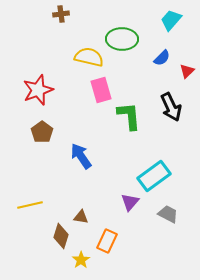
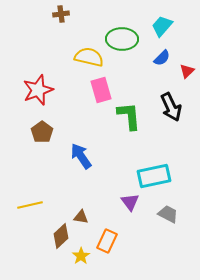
cyan trapezoid: moved 9 px left, 6 px down
cyan rectangle: rotated 24 degrees clockwise
purple triangle: rotated 18 degrees counterclockwise
brown diamond: rotated 30 degrees clockwise
yellow star: moved 4 px up
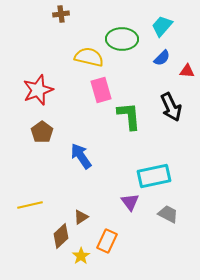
red triangle: rotated 49 degrees clockwise
brown triangle: rotated 42 degrees counterclockwise
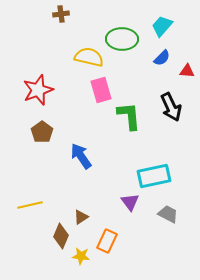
brown diamond: rotated 25 degrees counterclockwise
yellow star: rotated 30 degrees counterclockwise
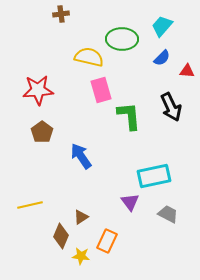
red star: rotated 16 degrees clockwise
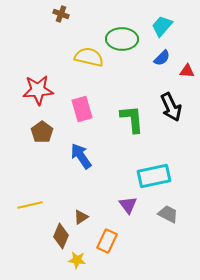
brown cross: rotated 28 degrees clockwise
pink rectangle: moved 19 px left, 19 px down
green L-shape: moved 3 px right, 3 px down
purple triangle: moved 2 px left, 3 px down
yellow star: moved 4 px left, 4 px down
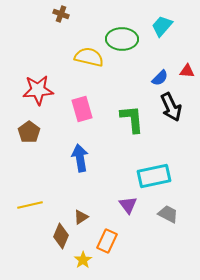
blue semicircle: moved 2 px left, 20 px down
brown pentagon: moved 13 px left
blue arrow: moved 1 px left, 2 px down; rotated 24 degrees clockwise
yellow star: moved 6 px right; rotated 30 degrees clockwise
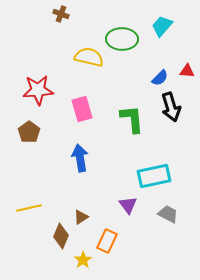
black arrow: rotated 8 degrees clockwise
yellow line: moved 1 px left, 3 px down
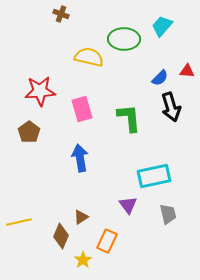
green ellipse: moved 2 px right
red star: moved 2 px right, 1 px down
green L-shape: moved 3 px left, 1 px up
yellow line: moved 10 px left, 14 px down
gray trapezoid: rotated 50 degrees clockwise
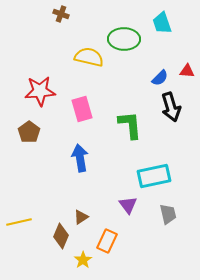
cyan trapezoid: moved 3 px up; rotated 60 degrees counterclockwise
green L-shape: moved 1 px right, 7 px down
